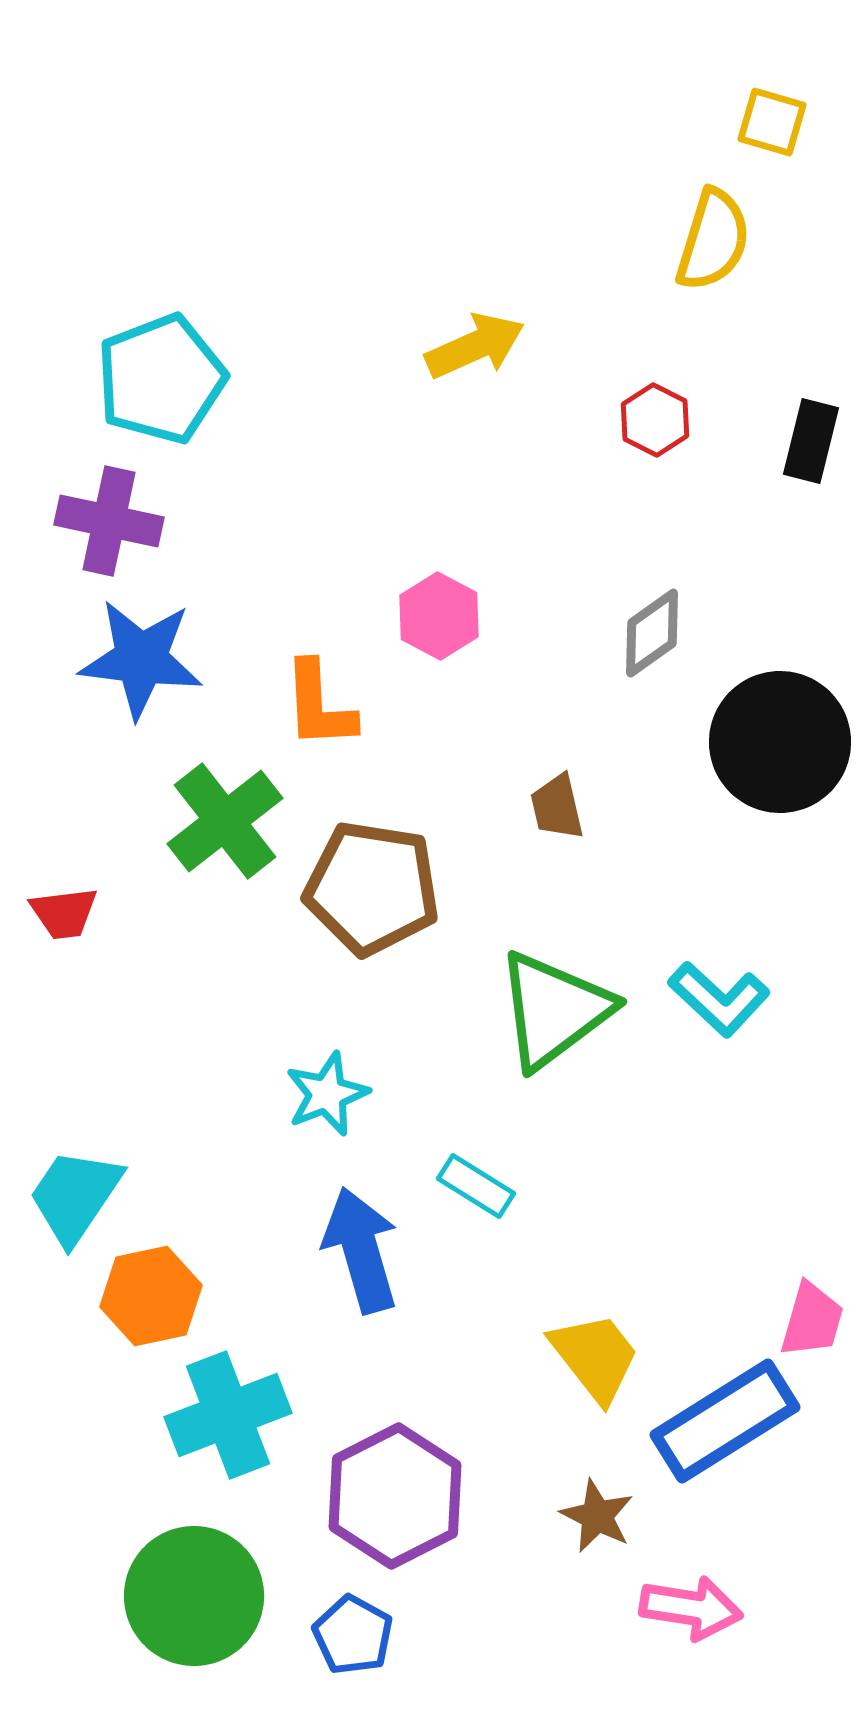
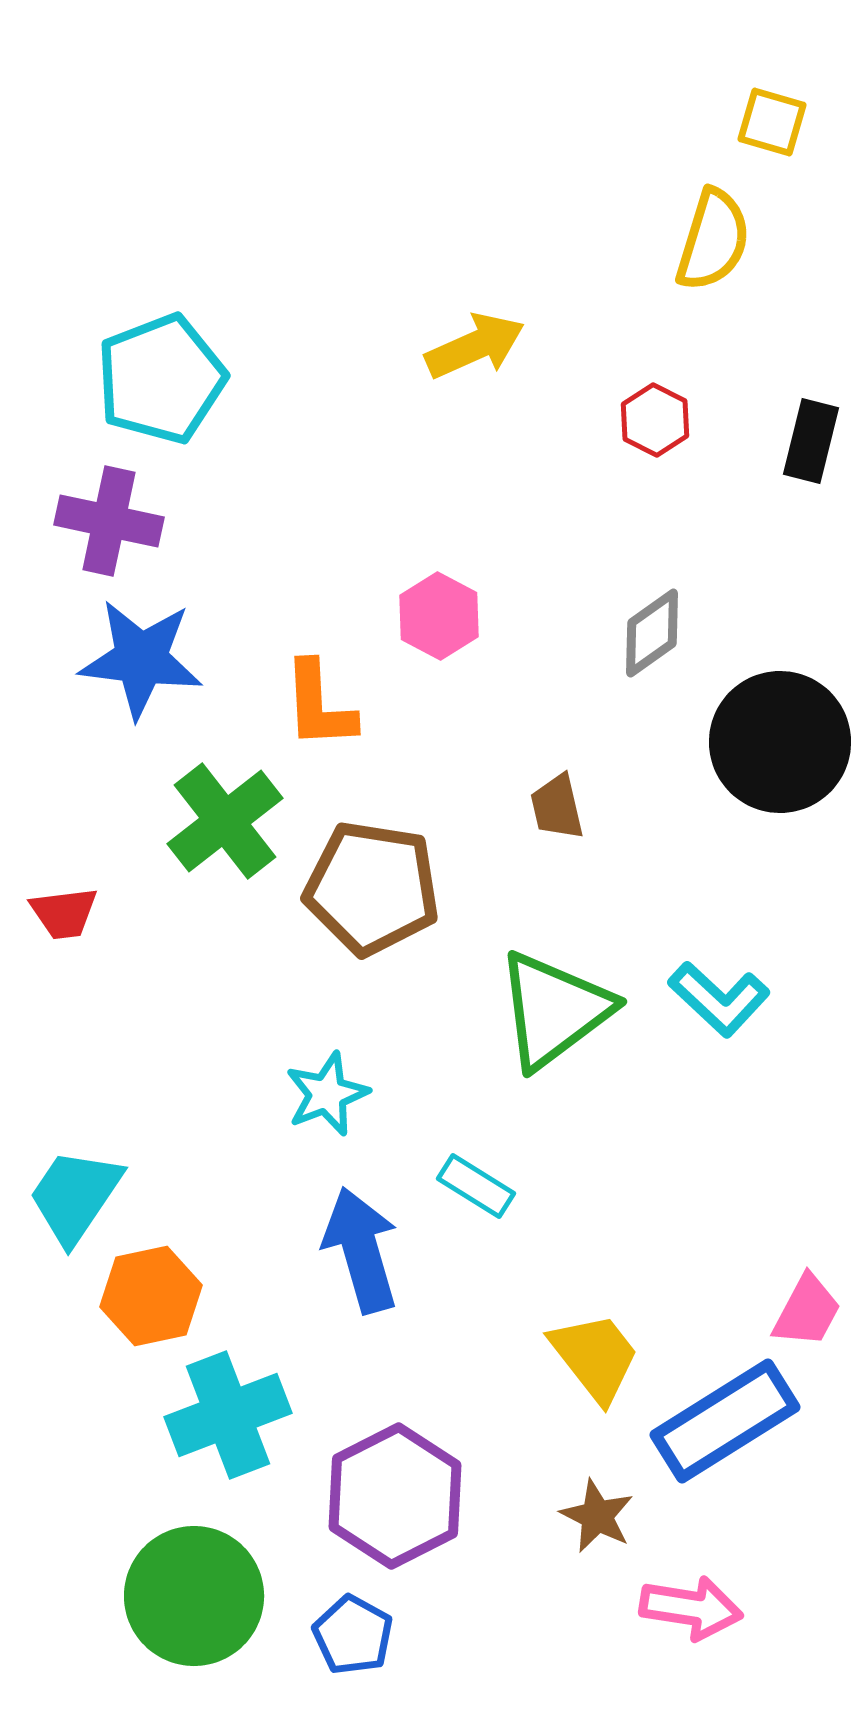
pink trapezoid: moved 5 px left, 9 px up; rotated 12 degrees clockwise
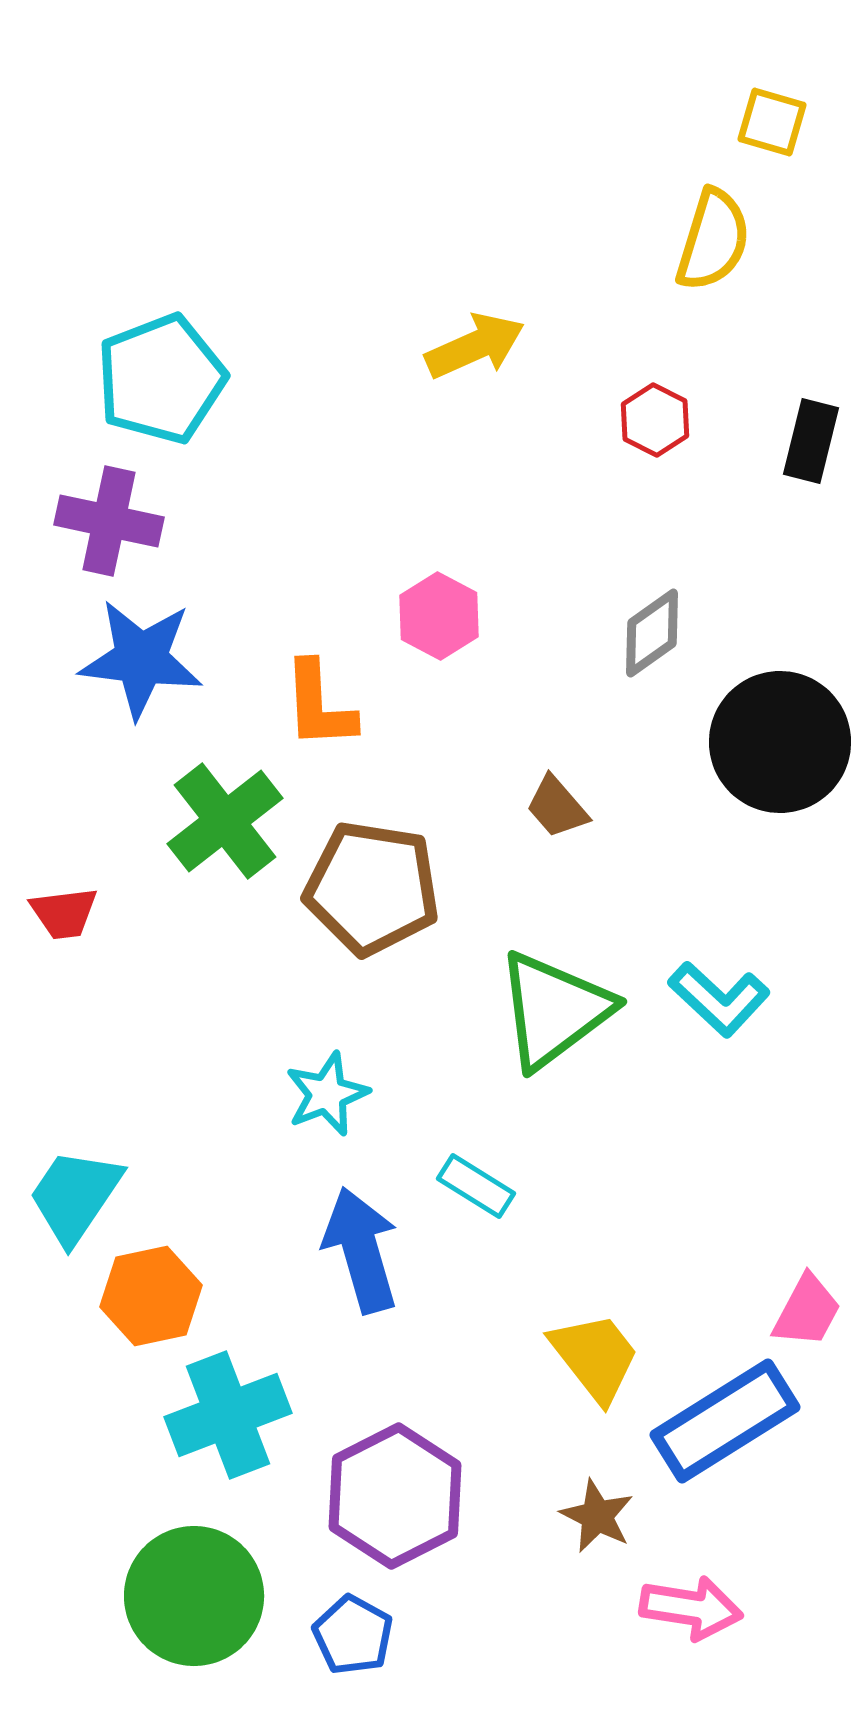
brown trapezoid: rotated 28 degrees counterclockwise
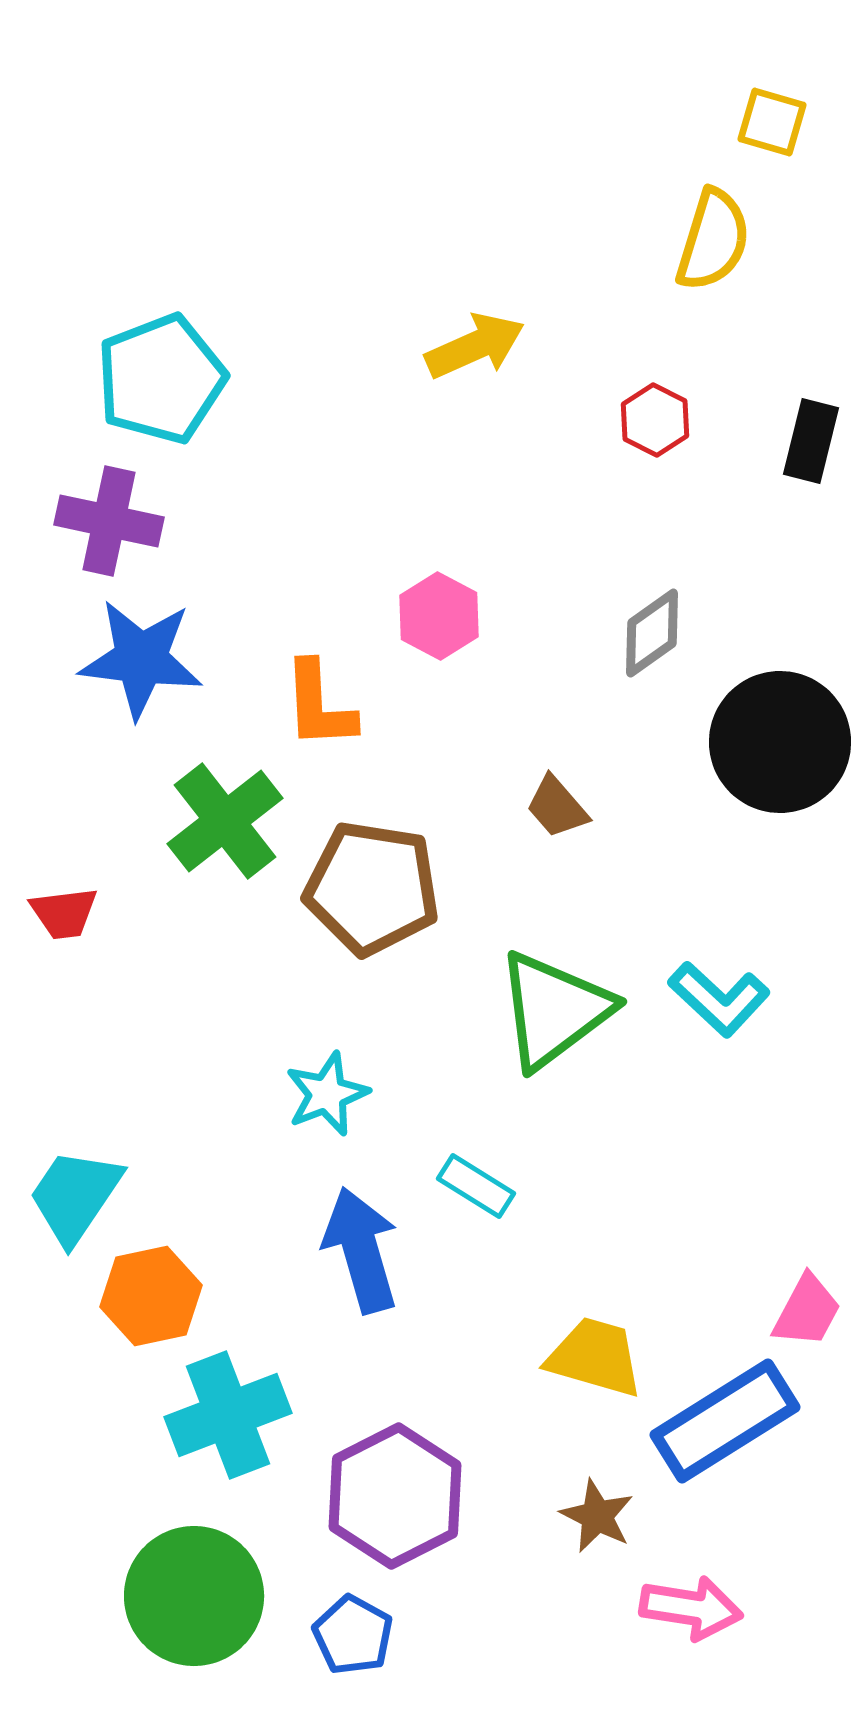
yellow trapezoid: rotated 36 degrees counterclockwise
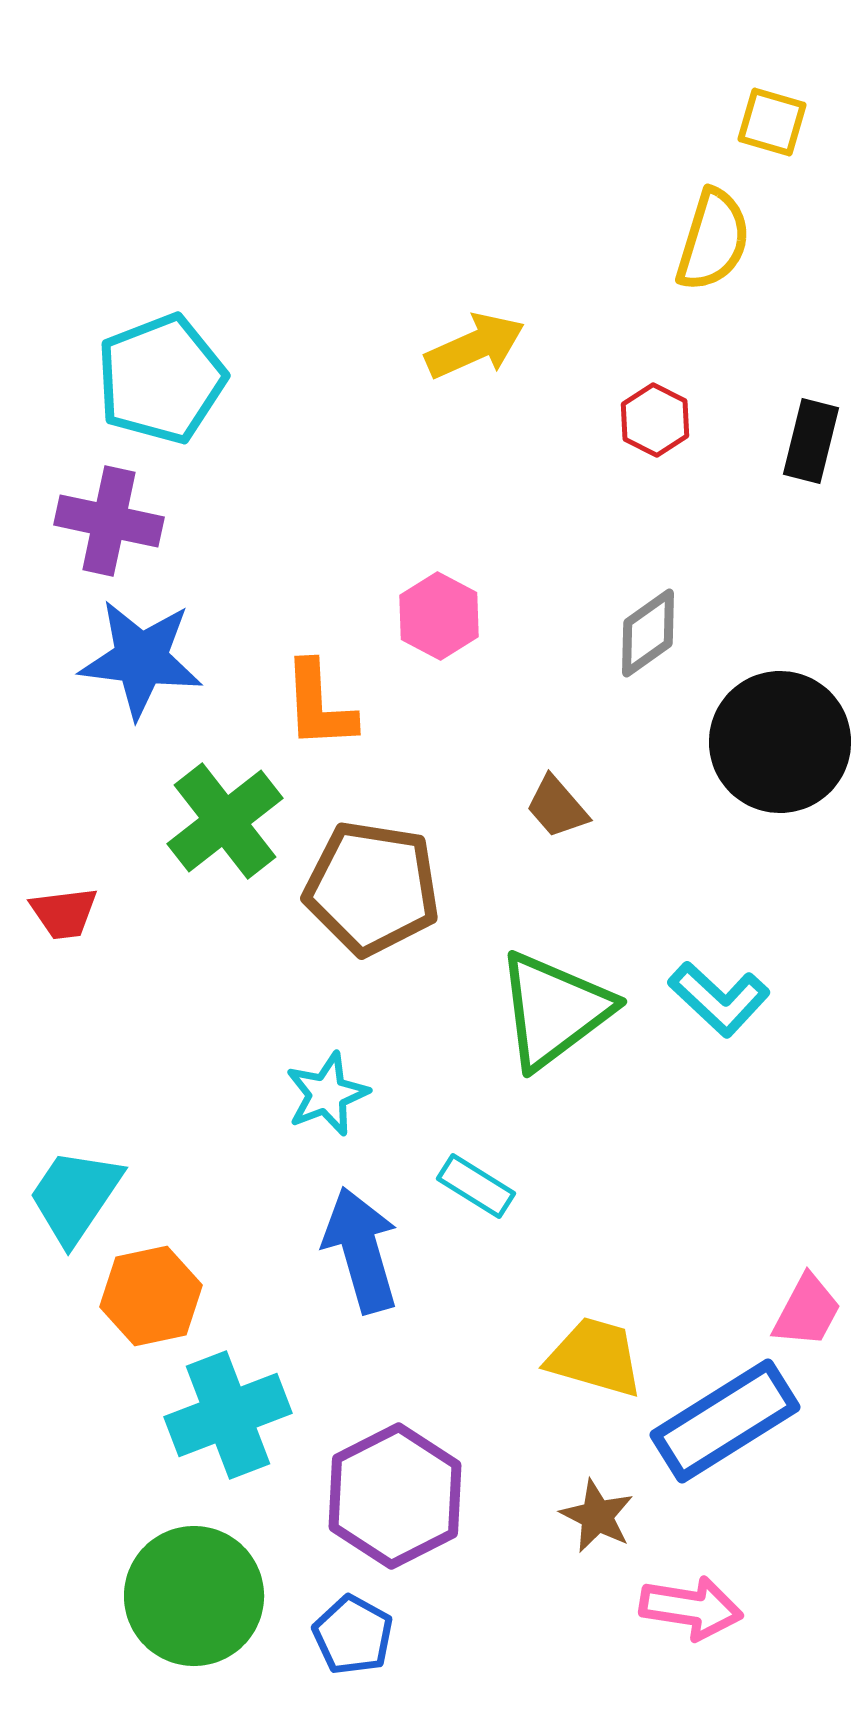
gray diamond: moved 4 px left
